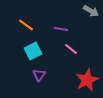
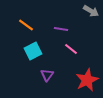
purple triangle: moved 8 px right
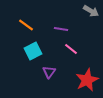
purple triangle: moved 2 px right, 3 px up
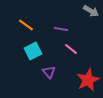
purple triangle: rotated 16 degrees counterclockwise
red star: moved 1 px right
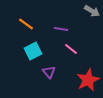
gray arrow: moved 1 px right
orange line: moved 1 px up
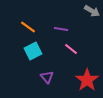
orange line: moved 2 px right, 3 px down
purple triangle: moved 2 px left, 5 px down
red star: moved 1 px left; rotated 10 degrees counterclockwise
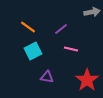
gray arrow: moved 1 px down; rotated 42 degrees counterclockwise
purple line: rotated 48 degrees counterclockwise
pink line: rotated 24 degrees counterclockwise
purple triangle: rotated 40 degrees counterclockwise
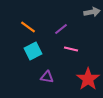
red star: moved 1 px right, 1 px up
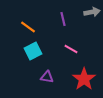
purple line: moved 2 px right, 10 px up; rotated 64 degrees counterclockwise
pink line: rotated 16 degrees clockwise
red star: moved 4 px left
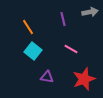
gray arrow: moved 2 px left
orange line: rotated 21 degrees clockwise
cyan square: rotated 24 degrees counterclockwise
red star: rotated 15 degrees clockwise
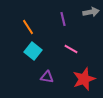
gray arrow: moved 1 px right
